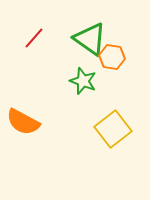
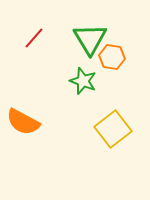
green triangle: rotated 24 degrees clockwise
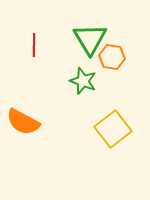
red line: moved 7 px down; rotated 40 degrees counterclockwise
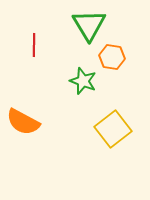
green triangle: moved 1 px left, 14 px up
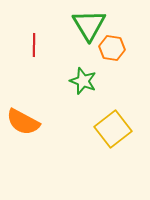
orange hexagon: moved 9 px up
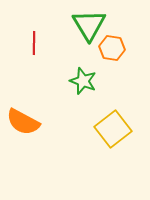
red line: moved 2 px up
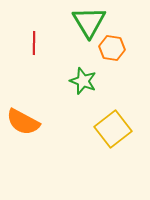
green triangle: moved 3 px up
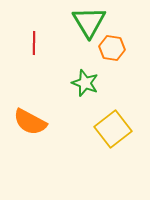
green star: moved 2 px right, 2 px down
orange semicircle: moved 7 px right
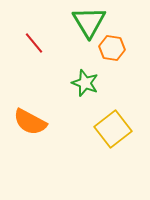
red line: rotated 40 degrees counterclockwise
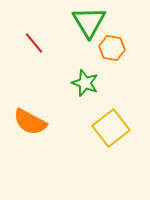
yellow square: moved 2 px left, 1 px up
